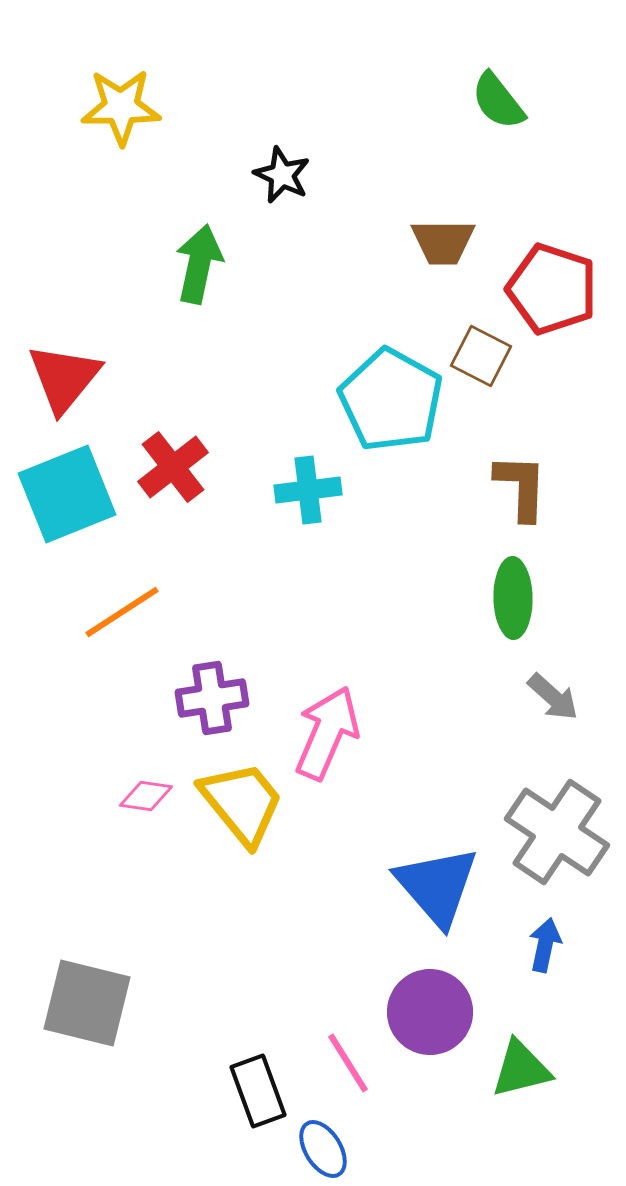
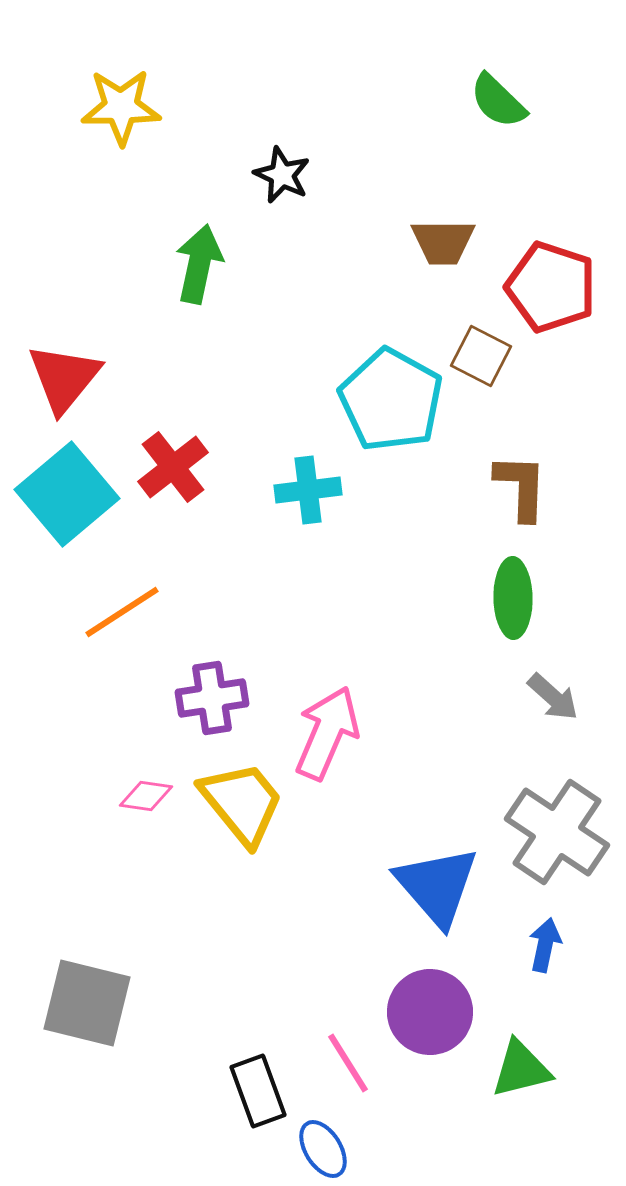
green semicircle: rotated 8 degrees counterclockwise
red pentagon: moved 1 px left, 2 px up
cyan square: rotated 18 degrees counterclockwise
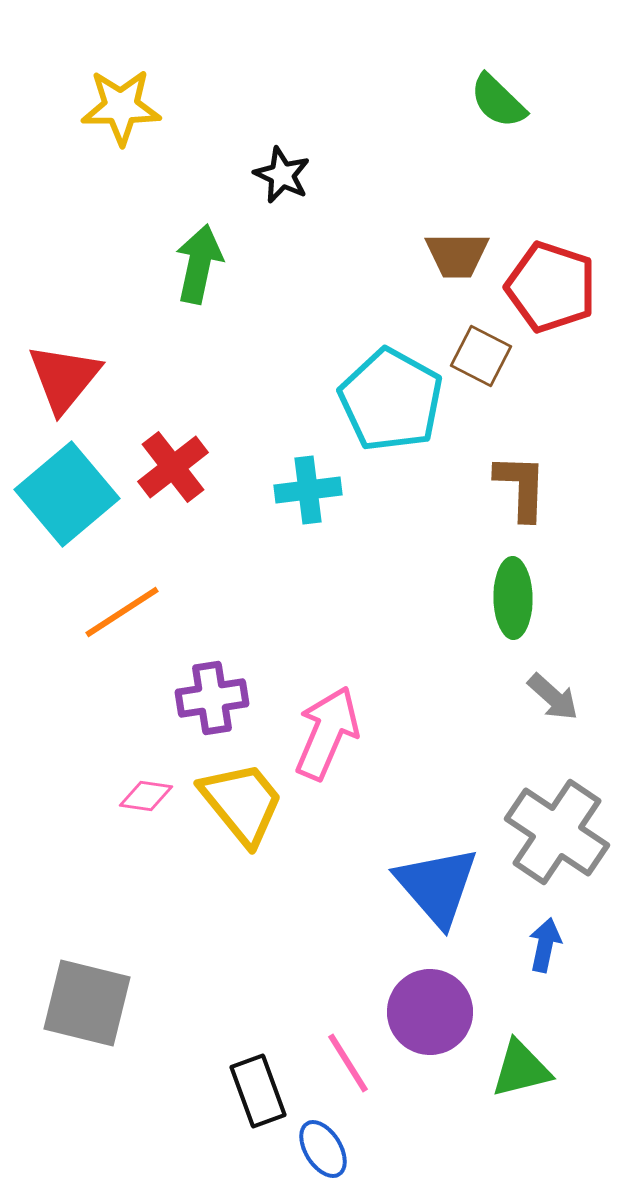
brown trapezoid: moved 14 px right, 13 px down
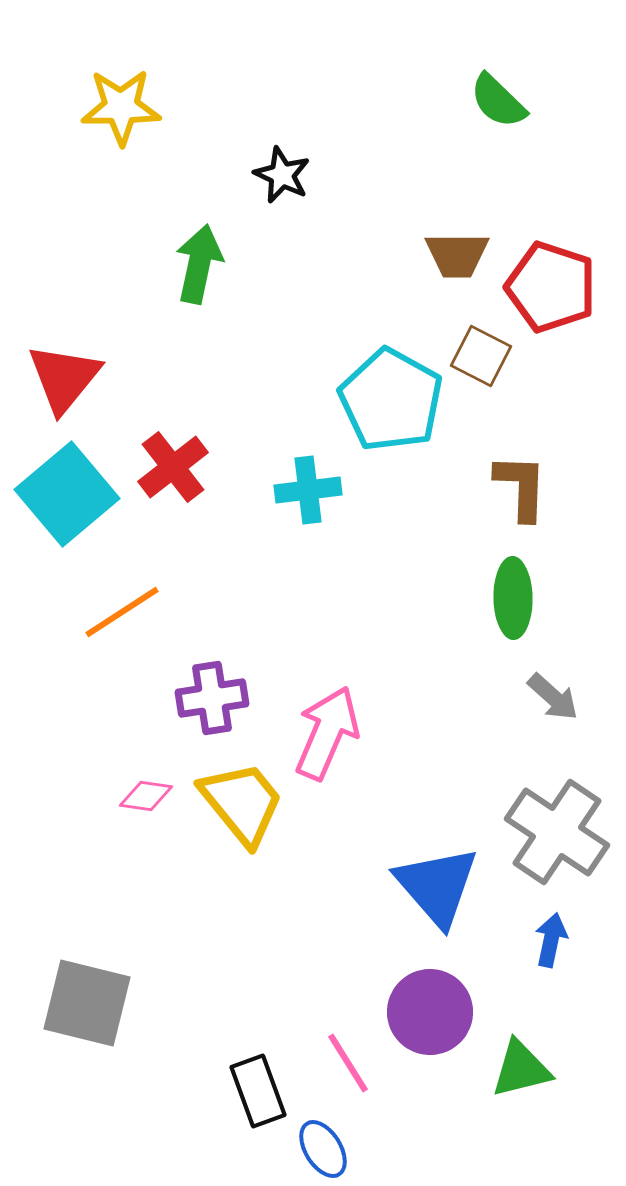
blue arrow: moved 6 px right, 5 px up
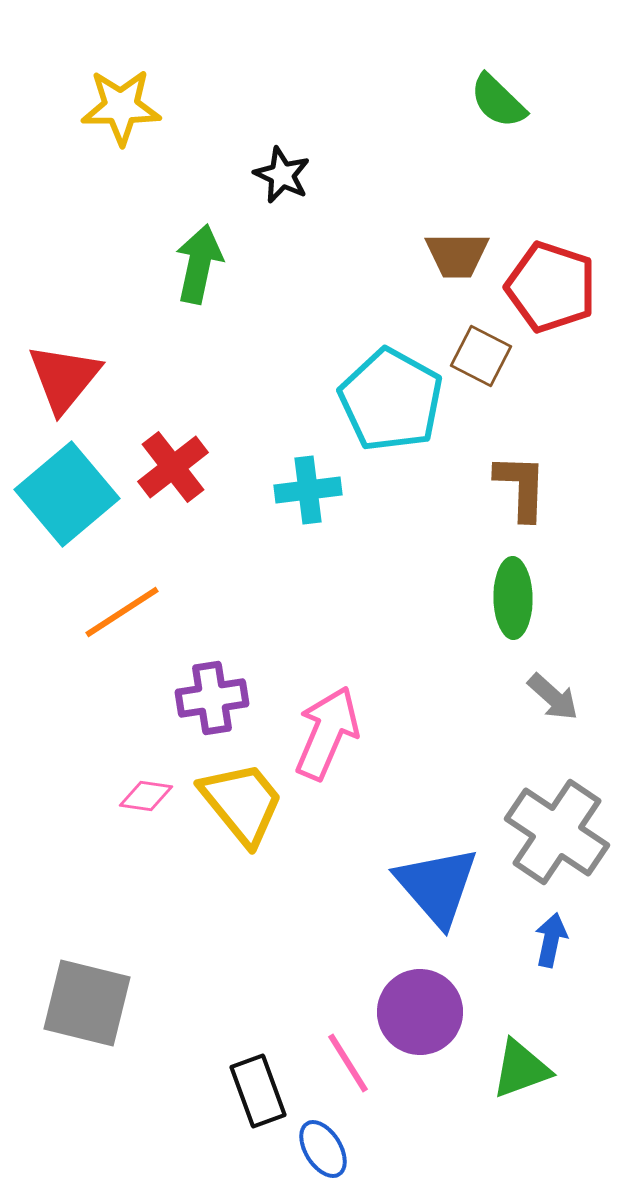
purple circle: moved 10 px left
green triangle: rotated 6 degrees counterclockwise
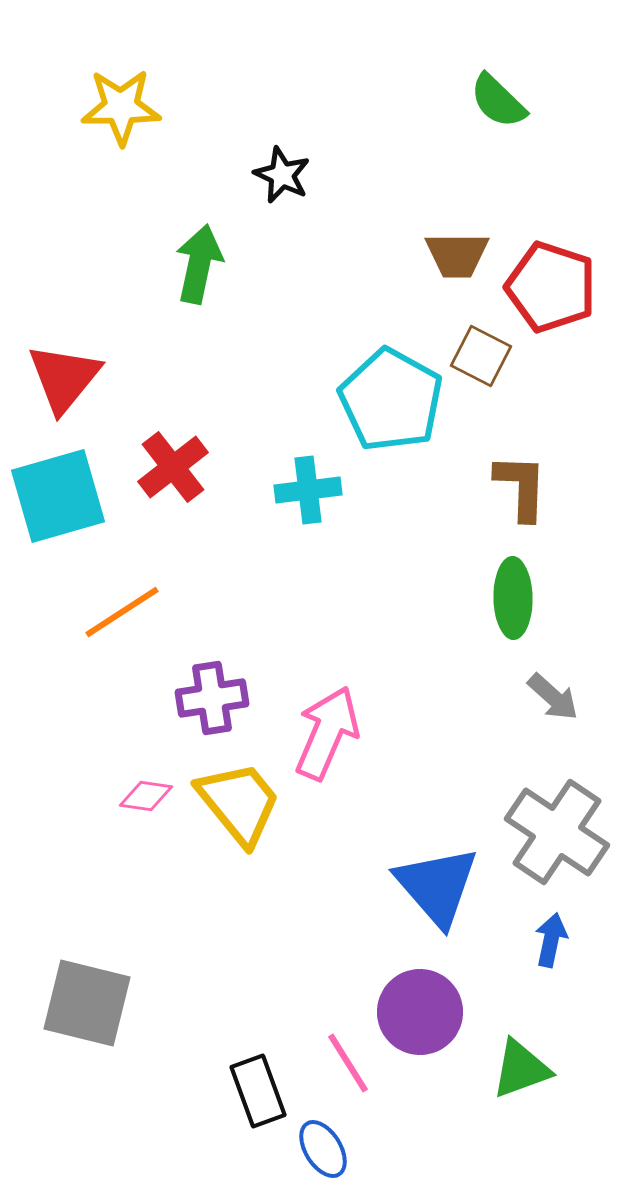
cyan square: moved 9 px left, 2 px down; rotated 24 degrees clockwise
yellow trapezoid: moved 3 px left
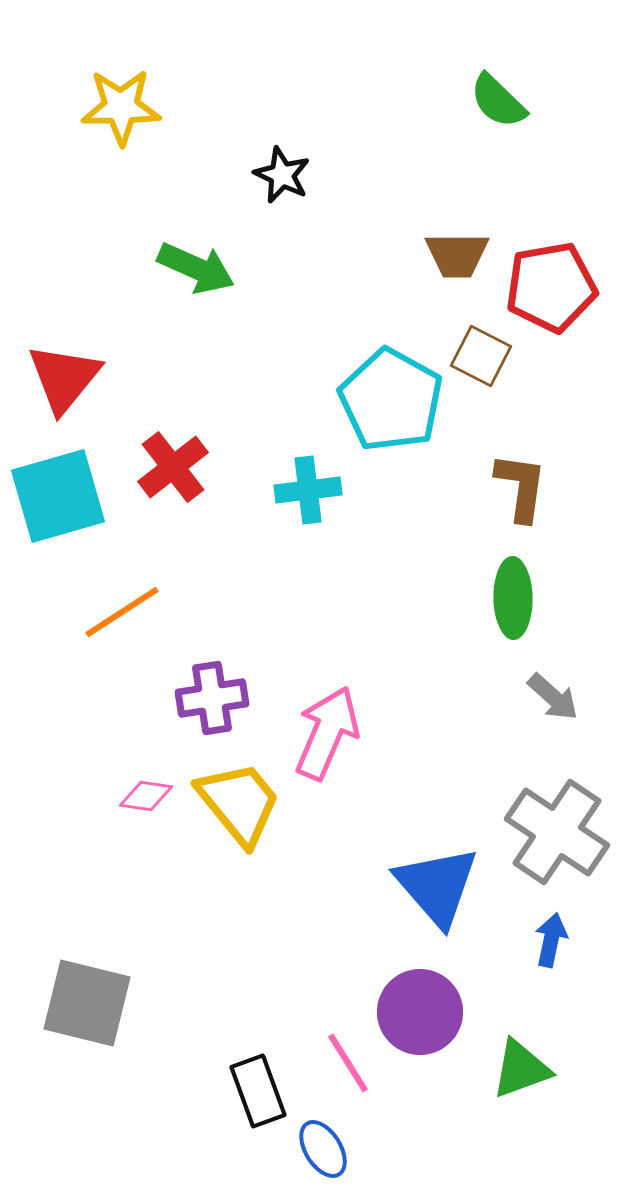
green arrow: moved 3 px left, 4 px down; rotated 102 degrees clockwise
red pentagon: rotated 28 degrees counterclockwise
brown L-shape: rotated 6 degrees clockwise
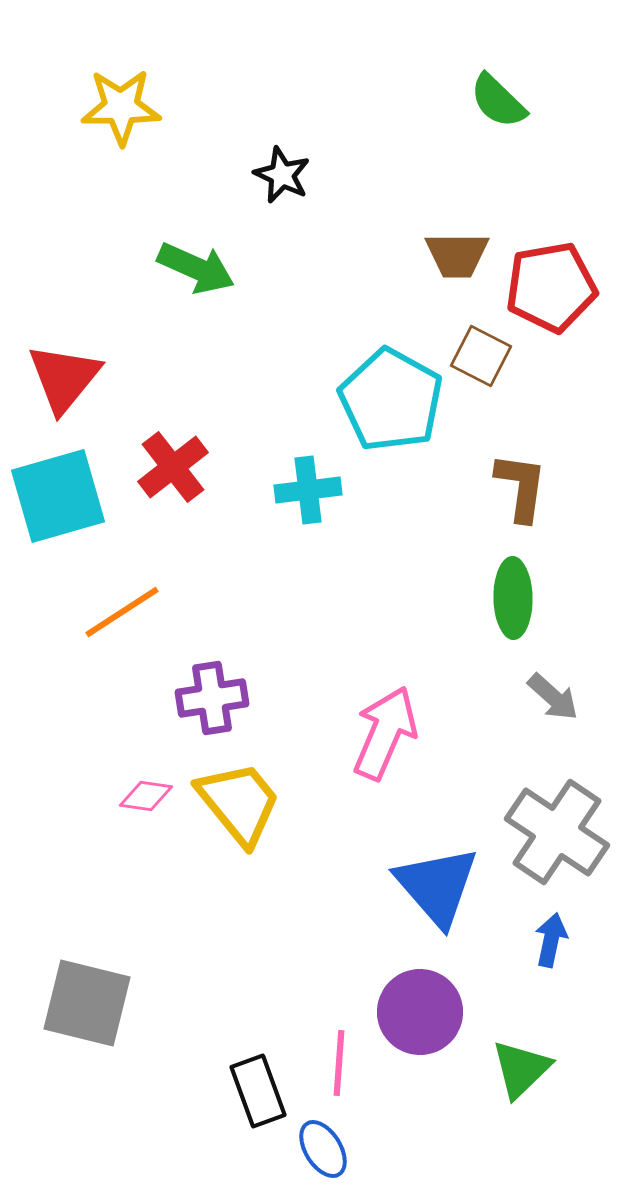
pink arrow: moved 58 px right
pink line: moved 9 px left; rotated 36 degrees clockwise
green triangle: rotated 24 degrees counterclockwise
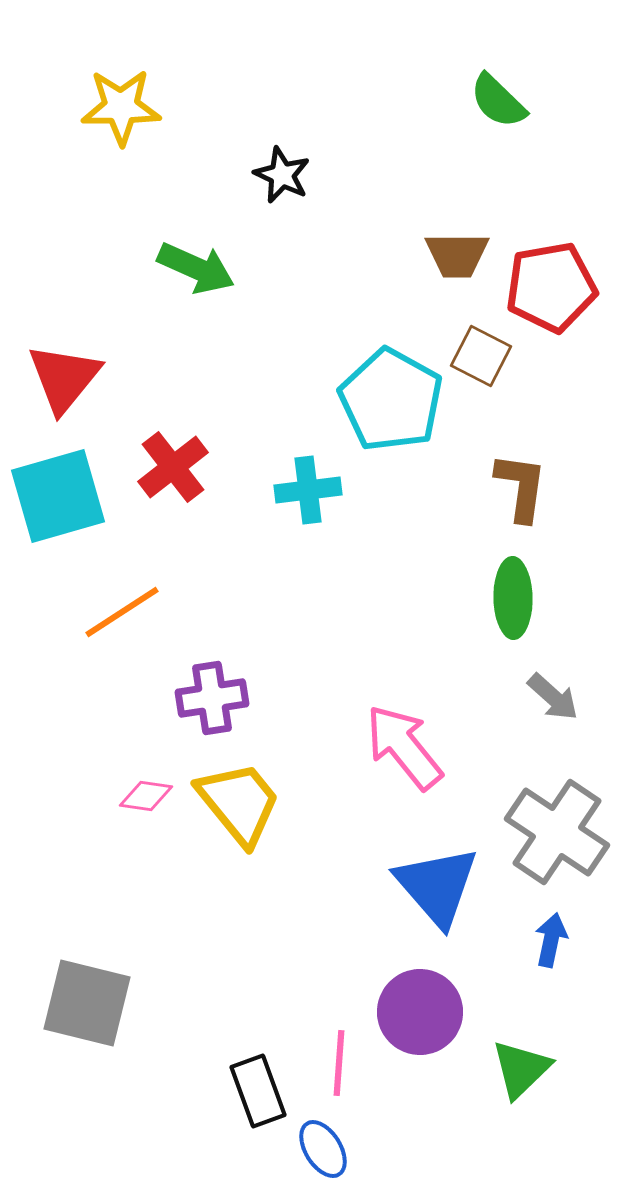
pink arrow: moved 19 px right, 14 px down; rotated 62 degrees counterclockwise
